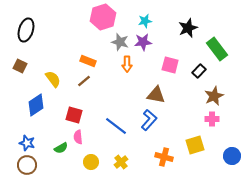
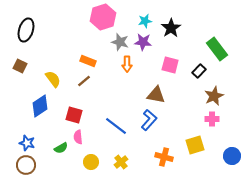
black star: moved 17 px left; rotated 12 degrees counterclockwise
purple star: rotated 12 degrees clockwise
blue diamond: moved 4 px right, 1 px down
brown circle: moved 1 px left
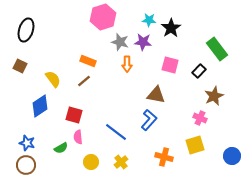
cyan star: moved 4 px right, 1 px up; rotated 16 degrees clockwise
pink cross: moved 12 px left, 1 px up; rotated 24 degrees clockwise
blue line: moved 6 px down
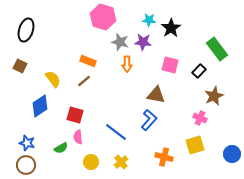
pink hexagon: rotated 25 degrees counterclockwise
red square: moved 1 px right
blue circle: moved 2 px up
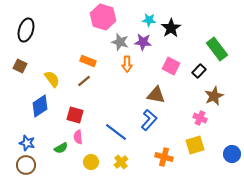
pink square: moved 1 px right, 1 px down; rotated 12 degrees clockwise
yellow semicircle: moved 1 px left
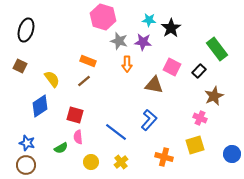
gray star: moved 1 px left, 1 px up
pink square: moved 1 px right, 1 px down
brown triangle: moved 2 px left, 10 px up
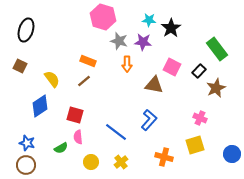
brown star: moved 2 px right, 8 px up
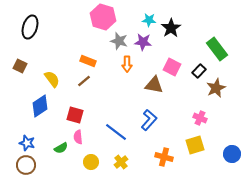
black ellipse: moved 4 px right, 3 px up
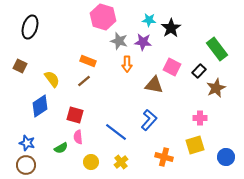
pink cross: rotated 24 degrees counterclockwise
blue circle: moved 6 px left, 3 px down
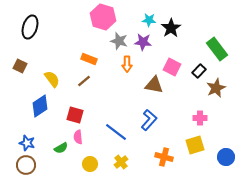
orange rectangle: moved 1 px right, 2 px up
yellow circle: moved 1 px left, 2 px down
